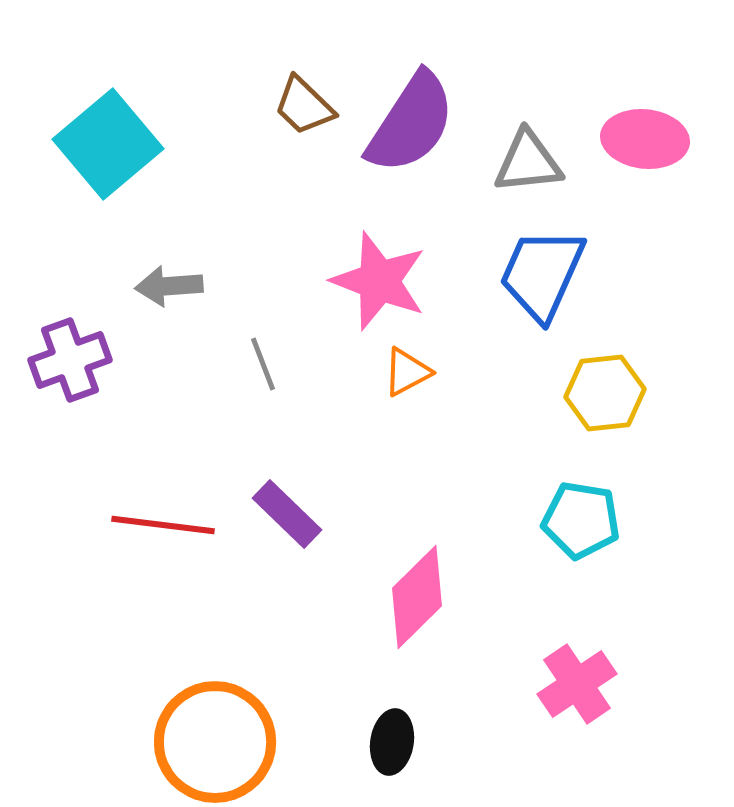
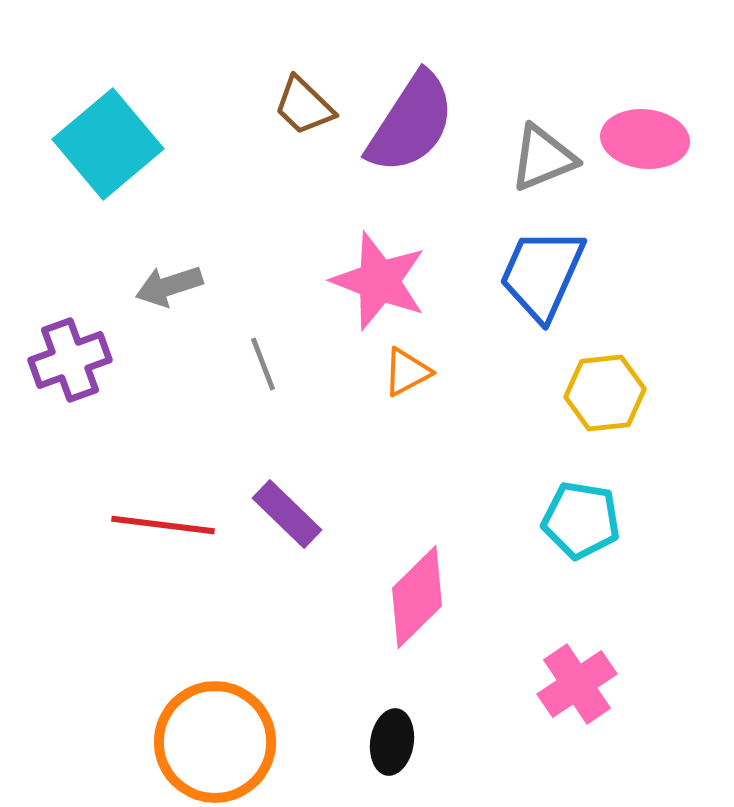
gray triangle: moved 15 px right, 4 px up; rotated 16 degrees counterclockwise
gray arrow: rotated 14 degrees counterclockwise
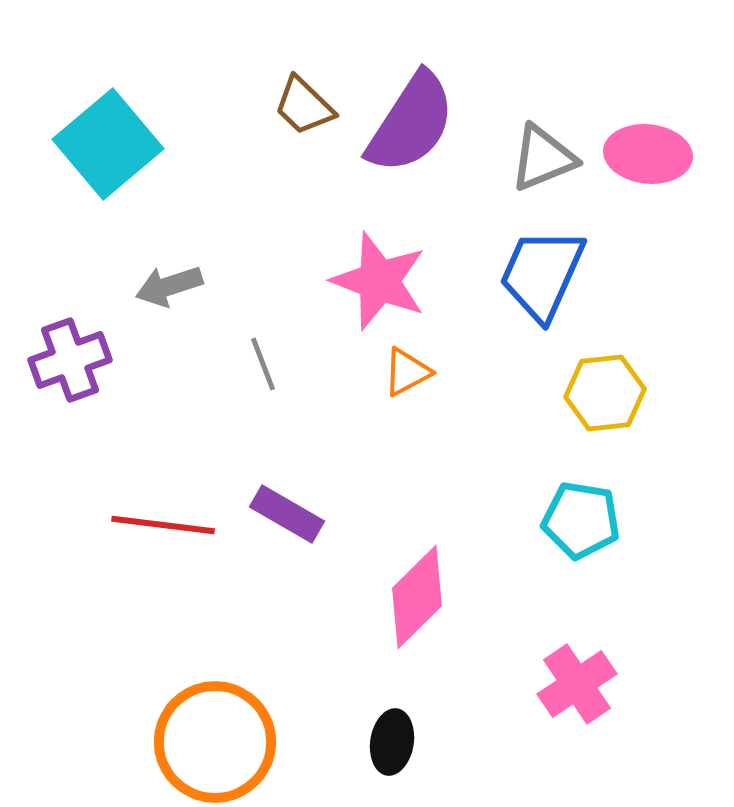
pink ellipse: moved 3 px right, 15 px down
purple rectangle: rotated 14 degrees counterclockwise
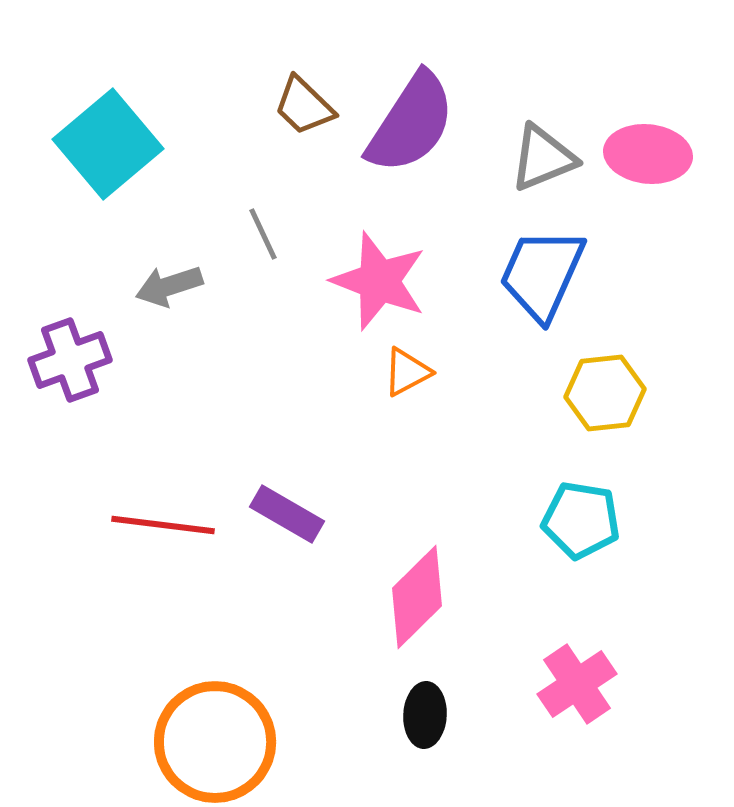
gray line: moved 130 px up; rotated 4 degrees counterclockwise
black ellipse: moved 33 px right, 27 px up; rotated 6 degrees counterclockwise
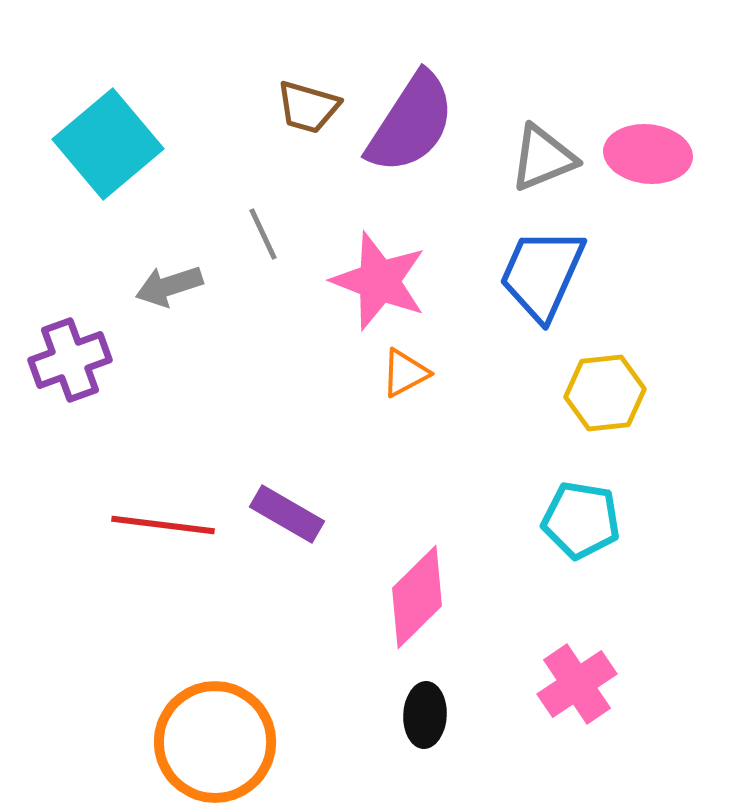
brown trapezoid: moved 4 px right, 1 px down; rotated 28 degrees counterclockwise
orange triangle: moved 2 px left, 1 px down
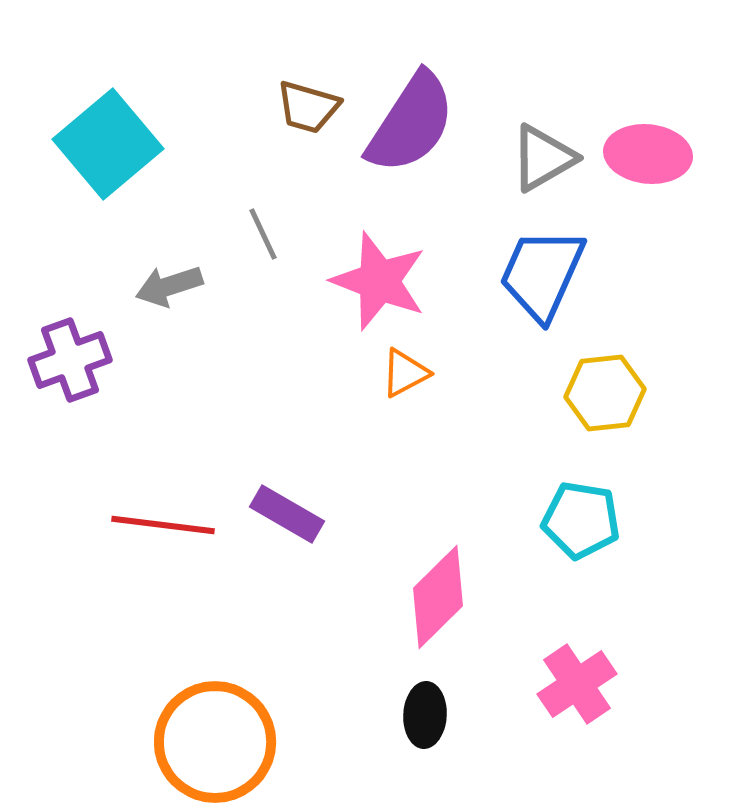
gray triangle: rotated 8 degrees counterclockwise
pink diamond: moved 21 px right
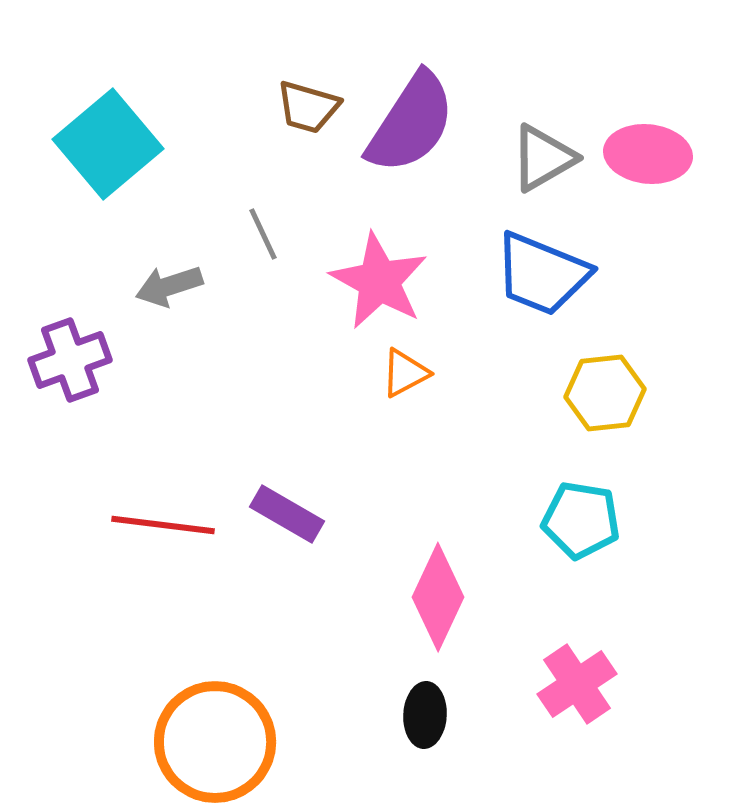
blue trapezoid: rotated 92 degrees counterclockwise
pink star: rotated 8 degrees clockwise
pink diamond: rotated 20 degrees counterclockwise
